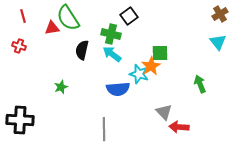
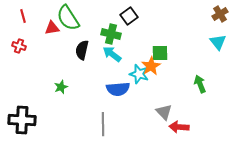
black cross: moved 2 px right
gray line: moved 1 px left, 5 px up
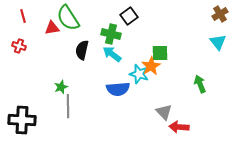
gray line: moved 35 px left, 18 px up
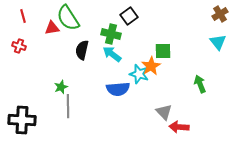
green square: moved 3 px right, 2 px up
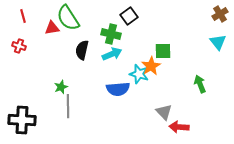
cyan arrow: rotated 120 degrees clockwise
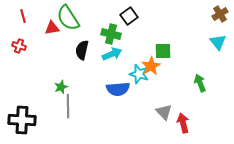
green arrow: moved 1 px up
red arrow: moved 4 px right, 4 px up; rotated 72 degrees clockwise
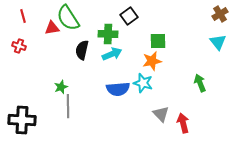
green cross: moved 3 px left; rotated 12 degrees counterclockwise
green square: moved 5 px left, 10 px up
orange star: moved 1 px right, 5 px up; rotated 18 degrees clockwise
cyan star: moved 4 px right, 9 px down
gray triangle: moved 3 px left, 2 px down
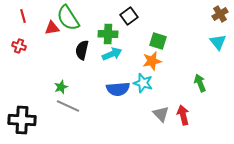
green square: rotated 18 degrees clockwise
gray line: rotated 65 degrees counterclockwise
red arrow: moved 8 px up
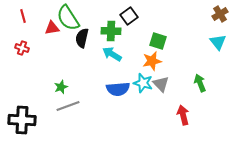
green cross: moved 3 px right, 3 px up
red cross: moved 3 px right, 2 px down
black semicircle: moved 12 px up
cyan arrow: rotated 126 degrees counterclockwise
gray line: rotated 45 degrees counterclockwise
gray triangle: moved 30 px up
